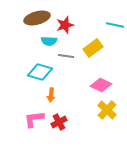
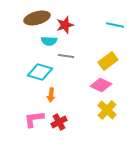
yellow rectangle: moved 15 px right, 13 px down
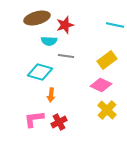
yellow rectangle: moved 1 px left, 1 px up
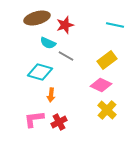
cyan semicircle: moved 1 px left, 2 px down; rotated 21 degrees clockwise
gray line: rotated 21 degrees clockwise
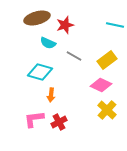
gray line: moved 8 px right
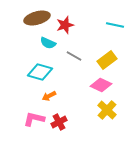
orange arrow: moved 2 px left, 1 px down; rotated 56 degrees clockwise
pink L-shape: rotated 20 degrees clockwise
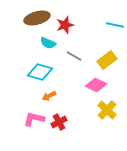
pink diamond: moved 5 px left
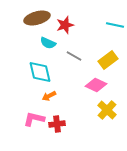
yellow rectangle: moved 1 px right
cyan diamond: rotated 60 degrees clockwise
red cross: moved 2 px left, 2 px down; rotated 21 degrees clockwise
